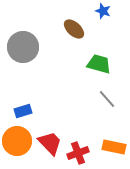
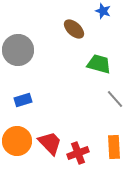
gray circle: moved 5 px left, 3 px down
gray line: moved 8 px right
blue rectangle: moved 11 px up
orange rectangle: rotated 75 degrees clockwise
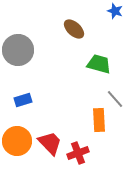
blue star: moved 12 px right
orange rectangle: moved 15 px left, 27 px up
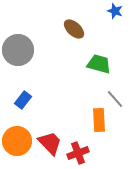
blue rectangle: rotated 36 degrees counterclockwise
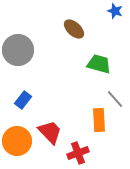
red trapezoid: moved 11 px up
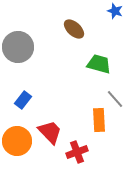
gray circle: moved 3 px up
red cross: moved 1 px left, 1 px up
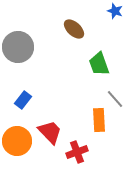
green trapezoid: rotated 125 degrees counterclockwise
